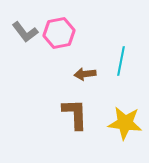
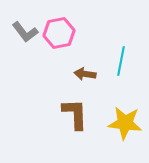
brown arrow: rotated 15 degrees clockwise
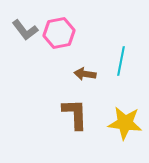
gray L-shape: moved 2 px up
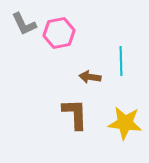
gray L-shape: moved 1 px left, 6 px up; rotated 12 degrees clockwise
cyan line: rotated 12 degrees counterclockwise
brown arrow: moved 5 px right, 3 px down
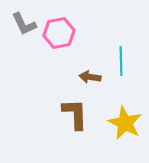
yellow star: rotated 20 degrees clockwise
